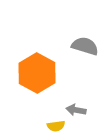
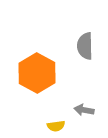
gray semicircle: rotated 108 degrees counterclockwise
gray arrow: moved 8 px right
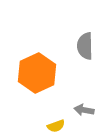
orange hexagon: rotated 6 degrees clockwise
yellow semicircle: rotated 12 degrees counterclockwise
